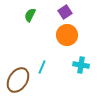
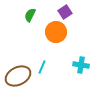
orange circle: moved 11 px left, 3 px up
brown ellipse: moved 4 px up; rotated 30 degrees clockwise
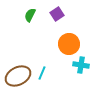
purple square: moved 8 px left, 2 px down
orange circle: moved 13 px right, 12 px down
cyan line: moved 6 px down
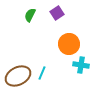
purple square: moved 1 px up
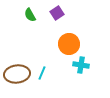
green semicircle: rotated 56 degrees counterclockwise
brown ellipse: moved 1 px left, 2 px up; rotated 20 degrees clockwise
